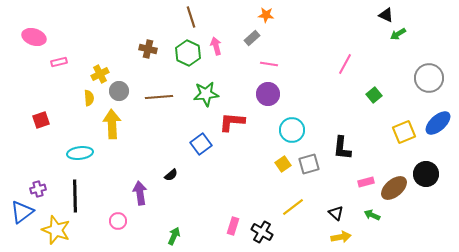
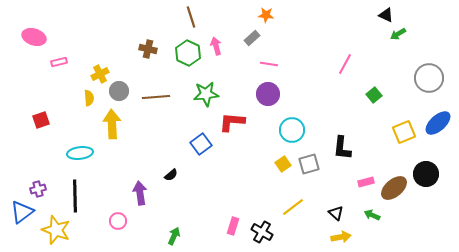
brown line at (159, 97): moved 3 px left
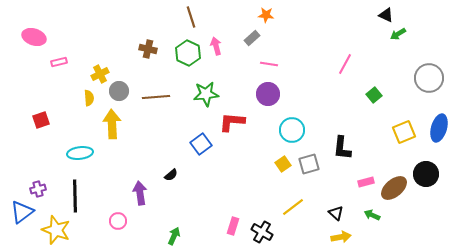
blue ellipse at (438, 123): moved 1 px right, 5 px down; rotated 32 degrees counterclockwise
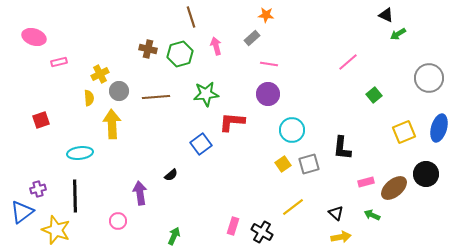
green hexagon at (188, 53): moved 8 px left, 1 px down; rotated 20 degrees clockwise
pink line at (345, 64): moved 3 px right, 2 px up; rotated 20 degrees clockwise
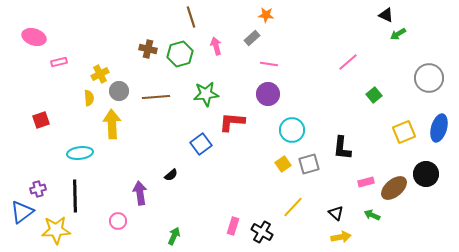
yellow line at (293, 207): rotated 10 degrees counterclockwise
yellow star at (56, 230): rotated 24 degrees counterclockwise
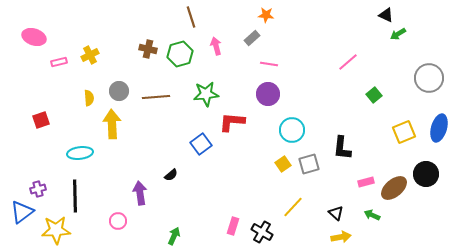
yellow cross at (100, 74): moved 10 px left, 19 px up
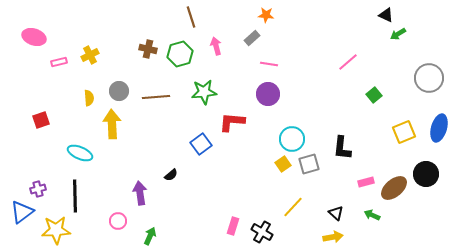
green star at (206, 94): moved 2 px left, 2 px up
cyan circle at (292, 130): moved 9 px down
cyan ellipse at (80, 153): rotated 30 degrees clockwise
green arrow at (174, 236): moved 24 px left
yellow arrow at (341, 237): moved 8 px left
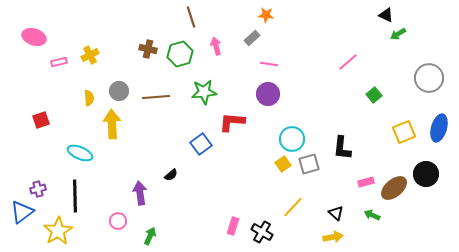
yellow star at (56, 230): moved 2 px right, 1 px down; rotated 28 degrees counterclockwise
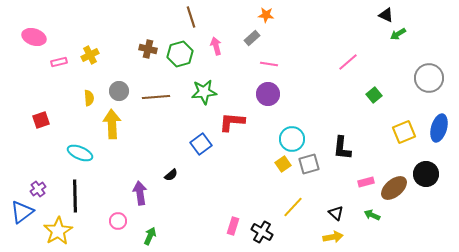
purple cross at (38, 189): rotated 21 degrees counterclockwise
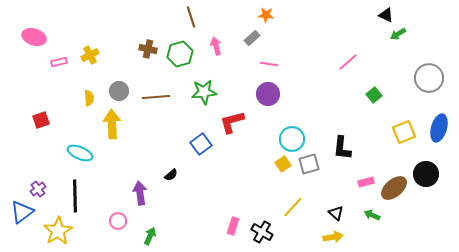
red L-shape at (232, 122): rotated 20 degrees counterclockwise
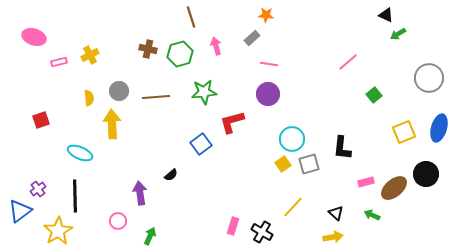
blue triangle at (22, 212): moved 2 px left, 1 px up
